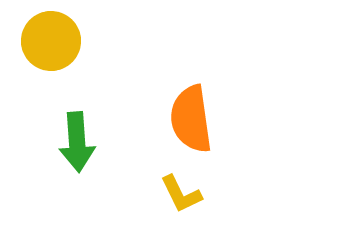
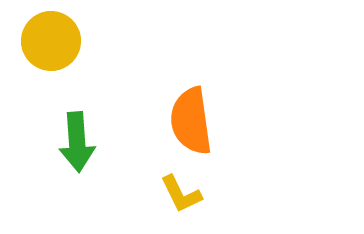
orange semicircle: moved 2 px down
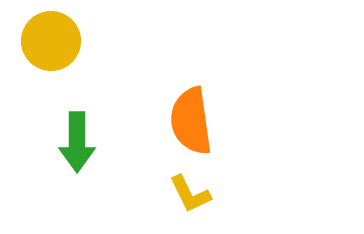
green arrow: rotated 4 degrees clockwise
yellow L-shape: moved 9 px right
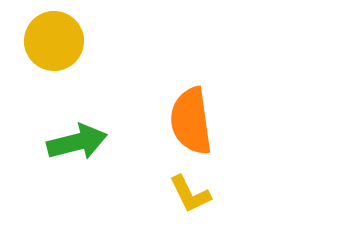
yellow circle: moved 3 px right
green arrow: rotated 104 degrees counterclockwise
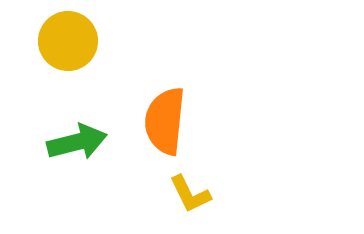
yellow circle: moved 14 px right
orange semicircle: moved 26 px left; rotated 14 degrees clockwise
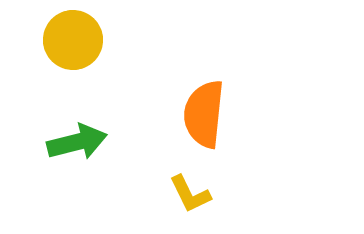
yellow circle: moved 5 px right, 1 px up
orange semicircle: moved 39 px right, 7 px up
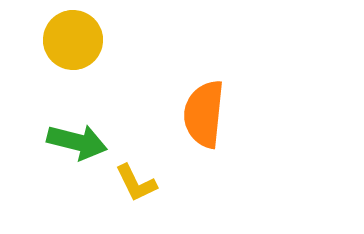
green arrow: rotated 28 degrees clockwise
yellow L-shape: moved 54 px left, 11 px up
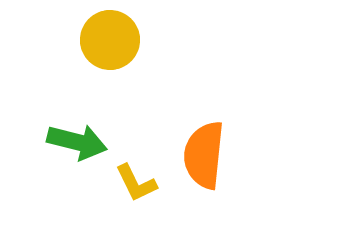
yellow circle: moved 37 px right
orange semicircle: moved 41 px down
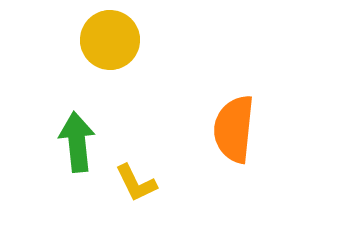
green arrow: rotated 110 degrees counterclockwise
orange semicircle: moved 30 px right, 26 px up
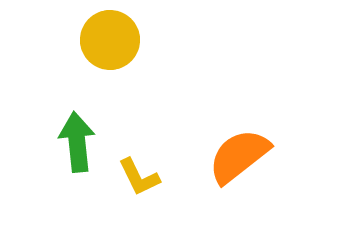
orange semicircle: moved 5 px right, 27 px down; rotated 46 degrees clockwise
yellow L-shape: moved 3 px right, 6 px up
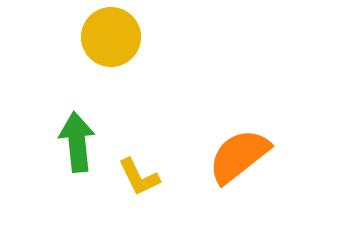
yellow circle: moved 1 px right, 3 px up
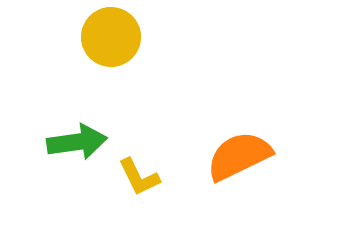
green arrow: rotated 88 degrees clockwise
orange semicircle: rotated 12 degrees clockwise
